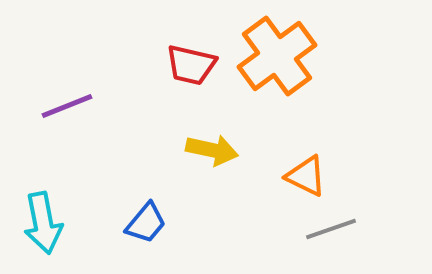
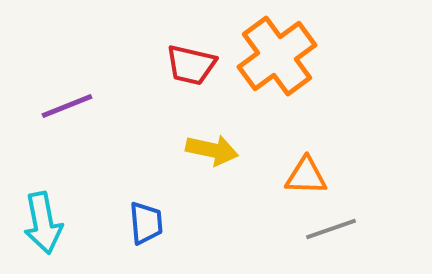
orange triangle: rotated 24 degrees counterclockwise
blue trapezoid: rotated 45 degrees counterclockwise
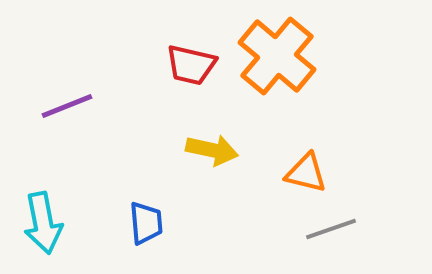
orange cross: rotated 14 degrees counterclockwise
orange triangle: moved 3 px up; rotated 12 degrees clockwise
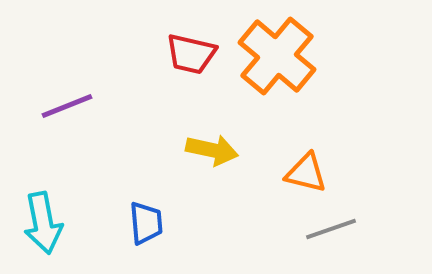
red trapezoid: moved 11 px up
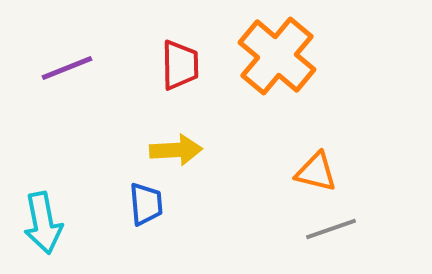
red trapezoid: moved 11 px left, 11 px down; rotated 104 degrees counterclockwise
purple line: moved 38 px up
yellow arrow: moved 36 px left; rotated 15 degrees counterclockwise
orange triangle: moved 10 px right, 1 px up
blue trapezoid: moved 19 px up
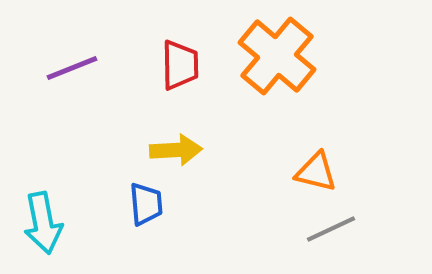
purple line: moved 5 px right
gray line: rotated 6 degrees counterclockwise
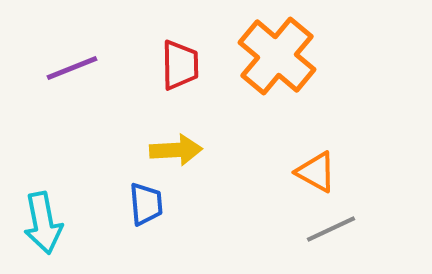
orange triangle: rotated 15 degrees clockwise
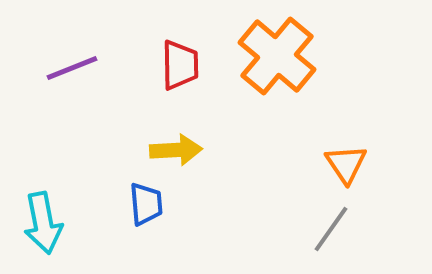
orange triangle: moved 30 px right, 8 px up; rotated 27 degrees clockwise
gray line: rotated 30 degrees counterclockwise
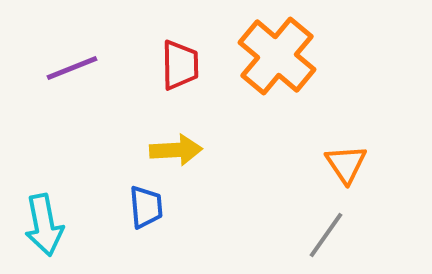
blue trapezoid: moved 3 px down
cyan arrow: moved 1 px right, 2 px down
gray line: moved 5 px left, 6 px down
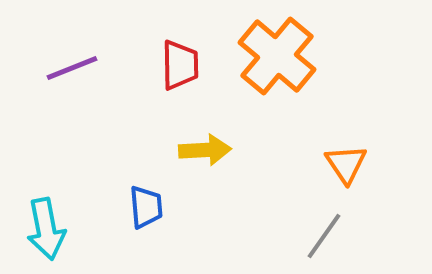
yellow arrow: moved 29 px right
cyan arrow: moved 2 px right, 4 px down
gray line: moved 2 px left, 1 px down
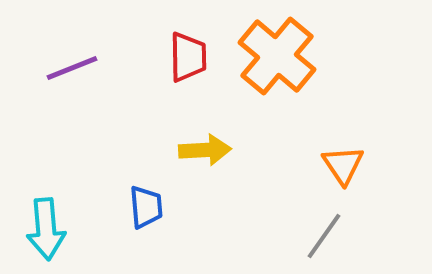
red trapezoid: moved 8 px right, 8 px up
orange triangle: moved 3 px left, 1 px down
cyan arrow: rotated 6 degrees clockwise
